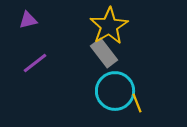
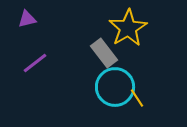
purple triangle: moved 1 px left, 1 px up
yellow star: moved 19 px right, 2 px down
cyan circle: moved 4 px up
yellow line: moved 5 px up; rotated 12 degrees counterclockwise
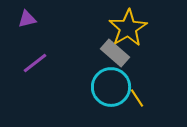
gray rectangle: moved 11 px right; rotated 12 degrees counterclockwise
cyan circle: moved 4 px left
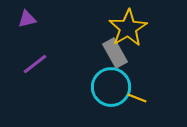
gray rectangle: rotated 20 degrees clockwise
purple line: moved 1 px down
yellow line: rotated 36 degrees counterclockwise
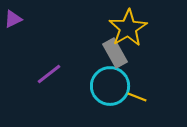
purple triangle: moved 14 px left; rotated 12 degrees counterclockwise
purple line: moved 14 px right, 10 px down
cyan circle: moved 1 px left, 1 px up
yellow line: moved 1 px up
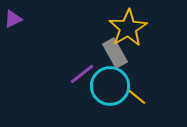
purple line: moved 33 px right
yellow line: rotated 18 degrees clockwise
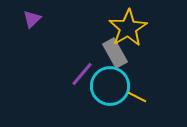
purple triangle: moved 19 px right; rotated 18 degrees counterclockwise
purple line: rotated 12 degrees counterclockwise
yellow line: rotated 12 degrees counterclockwise
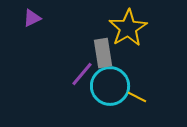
purple triangle: moved 1 px up; rotated 18 degrees clockwise
gray rectangle: moved 12 px left; rotated 20 degrees clockwise
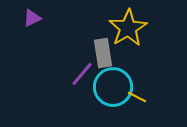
cyan circle: moved 3 px right, 1 px down
